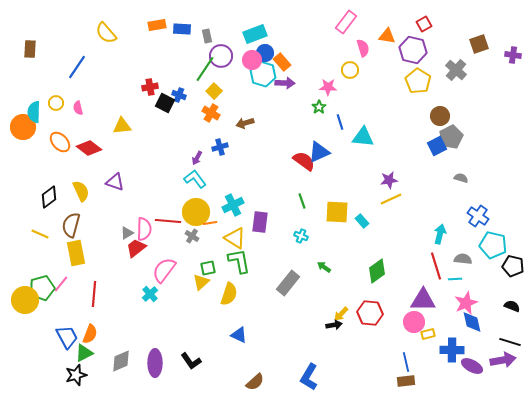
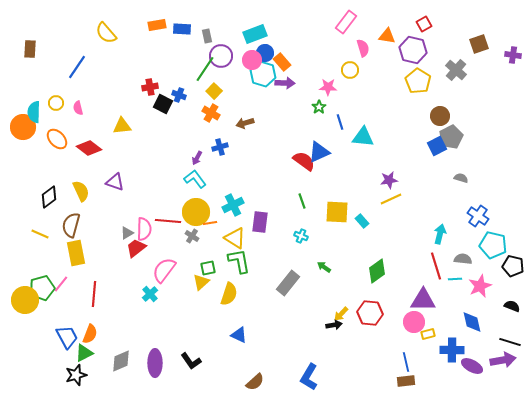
black square at (165, 103): moved 2 px left, 1 px down
orange ellipse at (60, 142): moved 3 px left, 3 px up
pink star at (466, 303): moved 14 px right, 17 px up
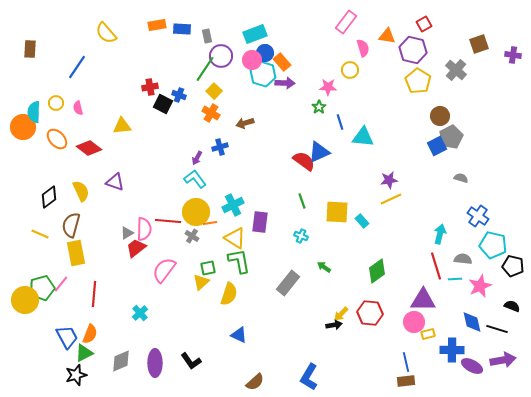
cyan cross at (150, 294): moved 10 px left, 19 px down
black line at (510, 342): moved 13 px left, 13 px up
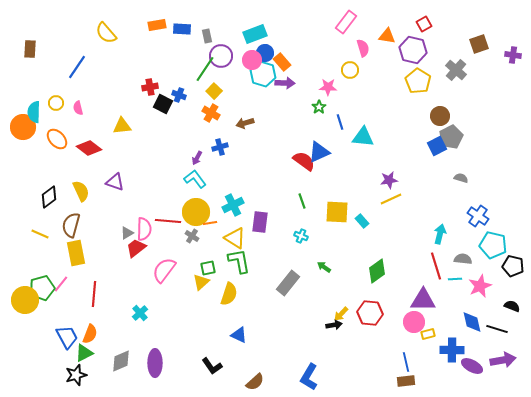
black L-shape at (191, 361): moved 21 px right, 5 px down
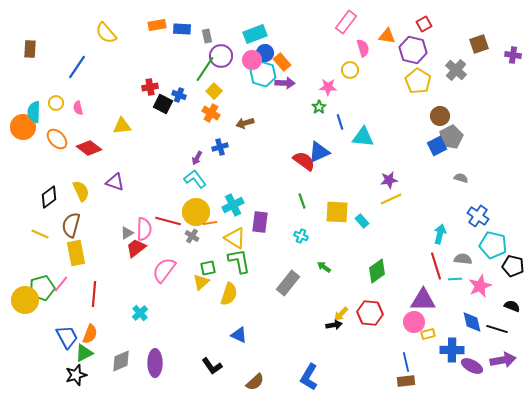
red line at (168, 221): rotated 10 degrees clockwise
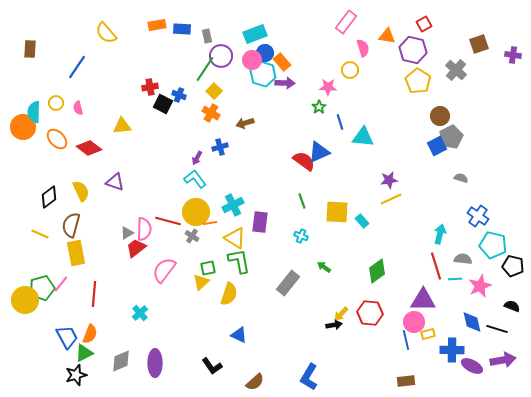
blue line at (406, 362): moved 22 px up
